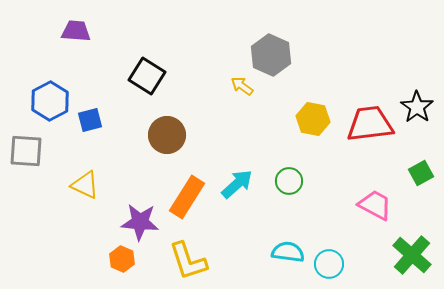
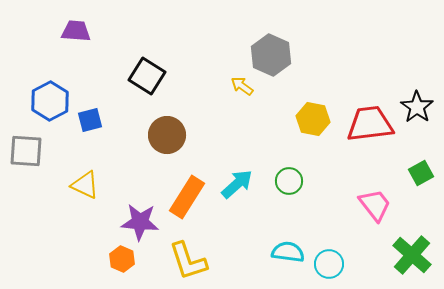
pink trapezoid: rotated 24 degrees clockwise
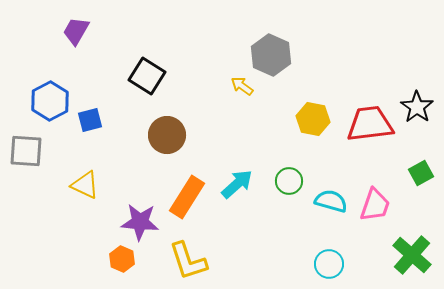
purple trapezoid: rotated 64 degrees counterclockwise
pink trapezoid: rotated 57 degrees clockwise
cyan semicircle: moved 43 px right, 51 px up; rotated 8 degrees clockwise
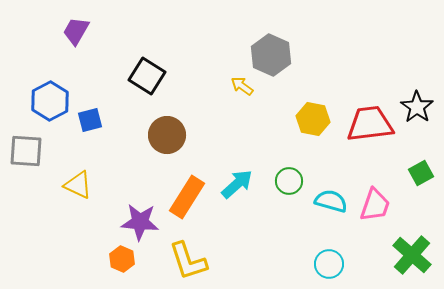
yellow triangle: moved 7 px left
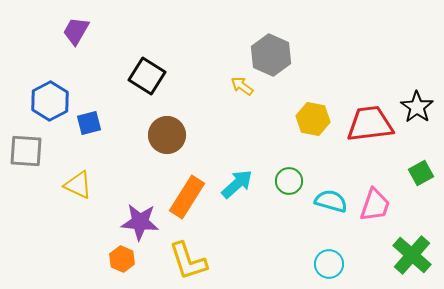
blue square: moved 1 px left, 3 px down
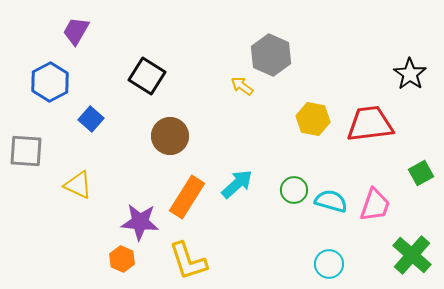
blue hexagon: moved 19 px up
black star: moved 7 px left, 33 px up
blue square: moved 2 px right, 4 px up; rotated 35 degrees counterclockwise
brown circle: moved 3 px right, 1 px down
green circle: moved 5 px right, 9 px down
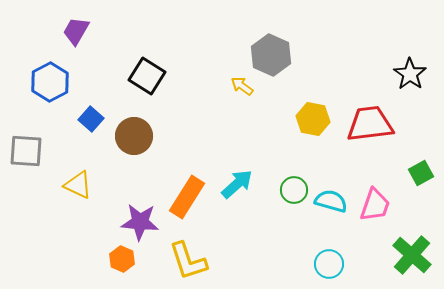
brown circle: moved 36 px left
